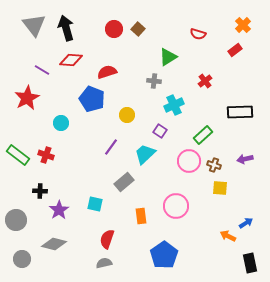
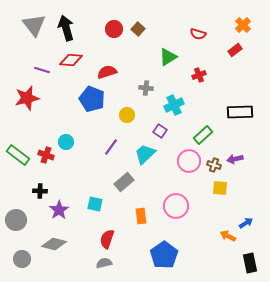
purple line at (42, 70): rotated 14 degrees counterclockwise
gray cross at (154, 81): moved 8 px left, 7 px down
red cross at (205, 81): moved 6 px left, 6 px up; rotated 16 degrees clockwise
red star at (27, 98): rotated 15 degrees clockwise
cyan circle at (61, 123): moved 5 px right, 19 px down
purple arrow at (245, 159): moved 10 px left
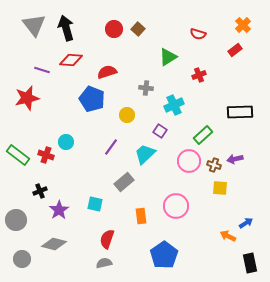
black cross at (40, 191): rotated 24 degrees counterclockwise
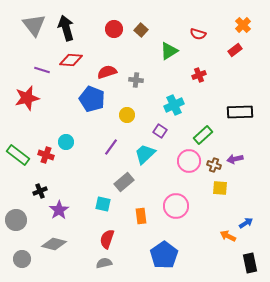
brown square at (138, 29): moved 3 px right, 1 px down
green triangle at (168, 57): moved 1 px right, 6 px up
gray cross at (146, 88): moved 10 px left, 8 px up
cyan square at (95, 204): moved 8 px right
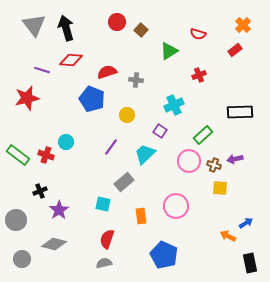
red circle at (114, 29): moved 3 px right, 7 px up
blue pentagon at (164, 255): rotated 12 degrees counterclockwise
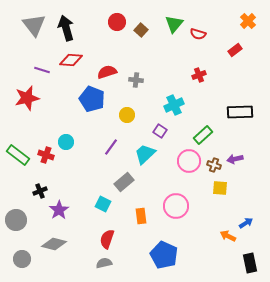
orange cross at (243, 25): moved 5 px right, 4 px up
green triangle at (169, 51): moved 5 px right, 27 px up; rotated 18 degrees counterclockwise
cyan square at (103, 204): rotated 14 degrees clockwise
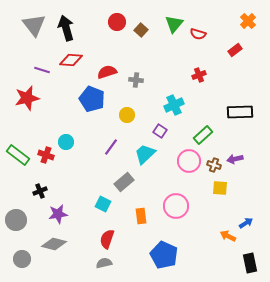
purple star at (59, 210): moved 1 px left, 4 px down; rotated 24 degrees clockwise
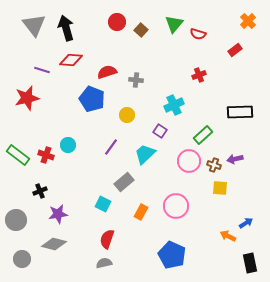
cyan circle at (66, 142): moved 2 px right, 3 px down
orange rectangle at (141, 216): moved 4 px up; rotated 35 degrees clockwise
blue pentagon at (164, 255): moved 8 px right
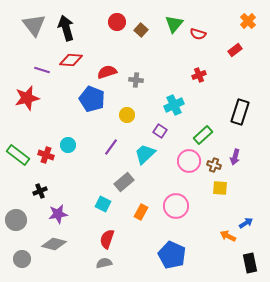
black rectangle at (240, 112): rotated 70 degrees counterclockwise
purple arrow at (235, 159): moved 2 px up; rotated 63 degrees counterclockwise
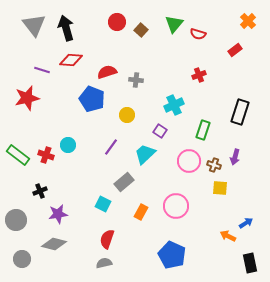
green rectangle at (203, 135): moved 5 px up; rotated 30 degrees counterclockwise
